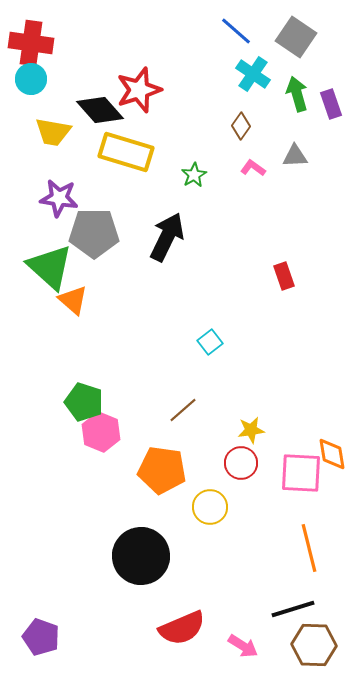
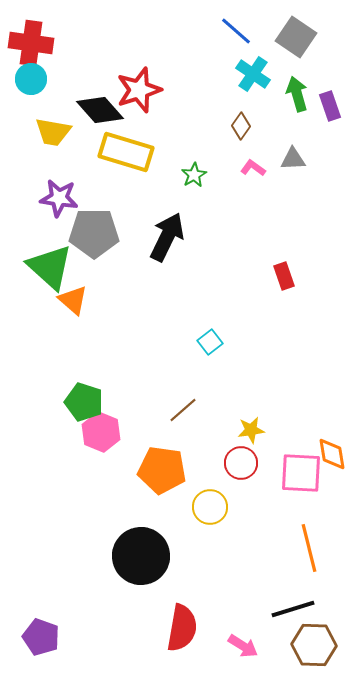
purple rectangle: moved 1 px left, 2 px down
gray triangle: moved 2 px left, 3 px down
red semicircle: rotated 57 degrees counterclockwise
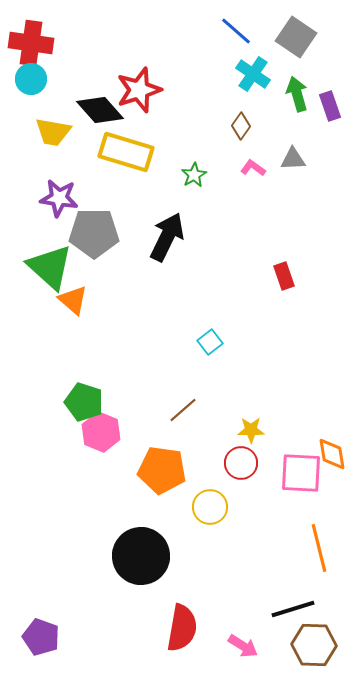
yellow star: rotated 8 degrees clockwise
orange line: moved 10 px right
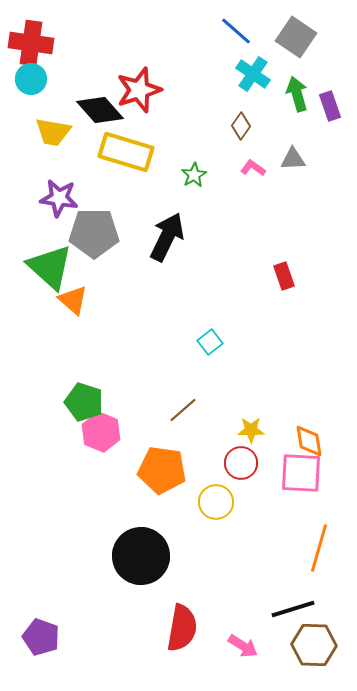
orange diamond: moved 23 px left, 13 px up
yellow circle: moved 6 px right, 5 px up
orange line: rotated 30 degrees clockwise
